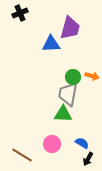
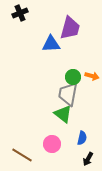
green triangle: rotated 36 degrees clockwise
blue semicircle: moved 5 px up; rotated 72 degrees clockwise
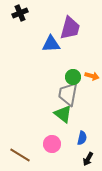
brown line: moved 2 px left
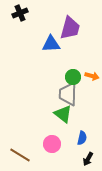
gray trapezoid: rotated 10 degrees counterclockwise
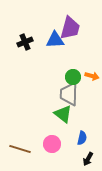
black cross: moved 5 px right, 29 px down
blue triangle: moved 4 px right, 4 px up
gray trapezoid: moved 1 px right
brown line: moved 6 px up; rotated 15 degrees counterclockwise
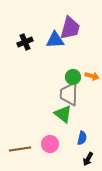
pink circle: moved 2 px left
brown line: rotated 25 degrees counterclockwise
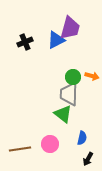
blue triangle: moved 1 px right; rotated 24 degrees counterclockwise
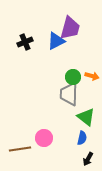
blue triangle: moved 1 px down
green triangle: moved 23 px right, 3 px down
pink circle: moved 6 px left, 6 px up
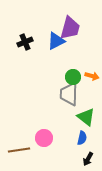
brown line: moved 1 px left, 1 px down
